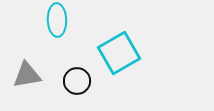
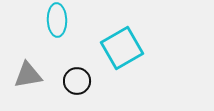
cyan square: moved 3 px right, 5 px up
gray triangle: moved 1 px right
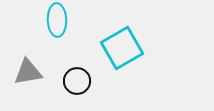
gray triangle: moved 3 px up
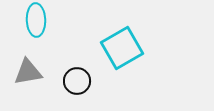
cyan ellipse: moved 21 px left
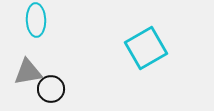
cyan square: moved 24 px right
black circle: moved 26 px left, 8 px down
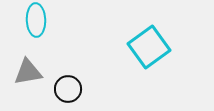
cyan square: moved 3 px right, 1 px up; rotated 6 degrees counterclockwise
black circle: moved 17 px right
